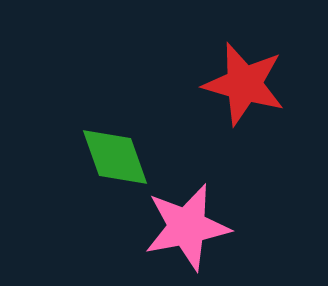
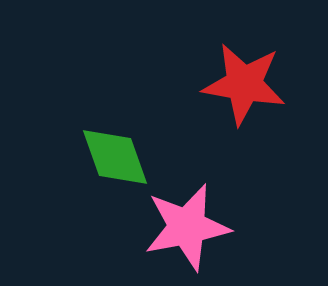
red star: rotated 6 degrees counterclockwise
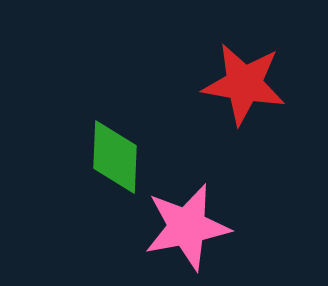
green diamond: rotated 22 degrees clockwise
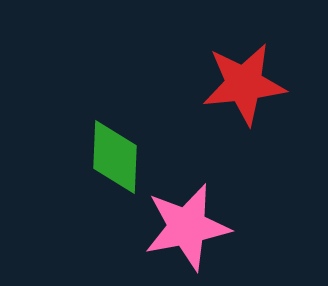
red star: rotated 16 degrees counterclockwise
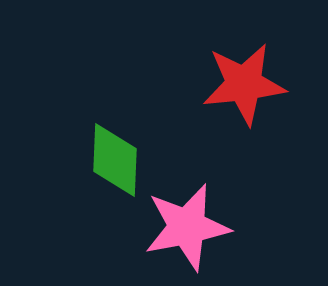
green diamond: moved 3 px down
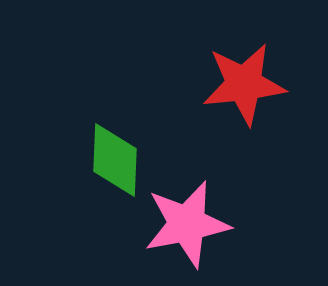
pink star: moved 3 px up
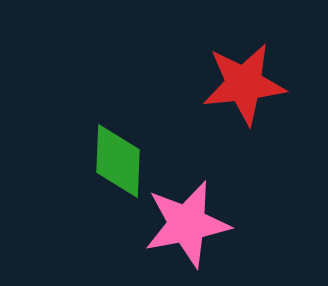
green diamond: moved 3 px right, 1 px down
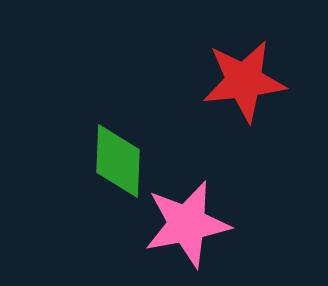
red star: moved 3 px up
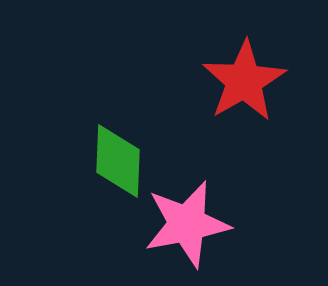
red star: rotated 24 degrees counterclockwise
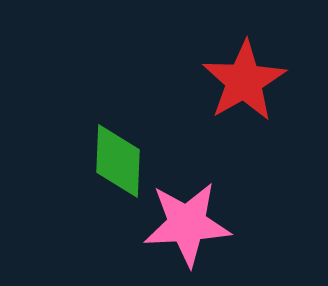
pink star: rotated 8 degrees clockwise
